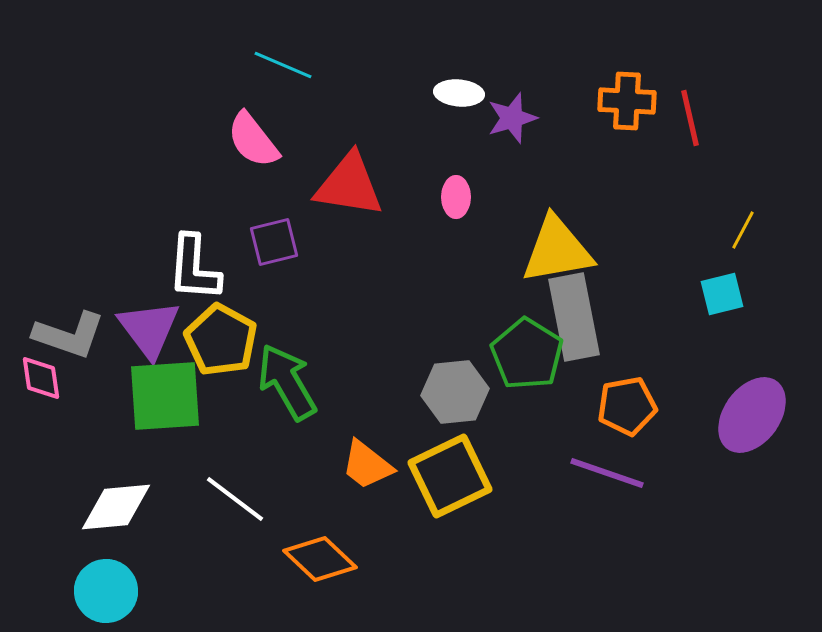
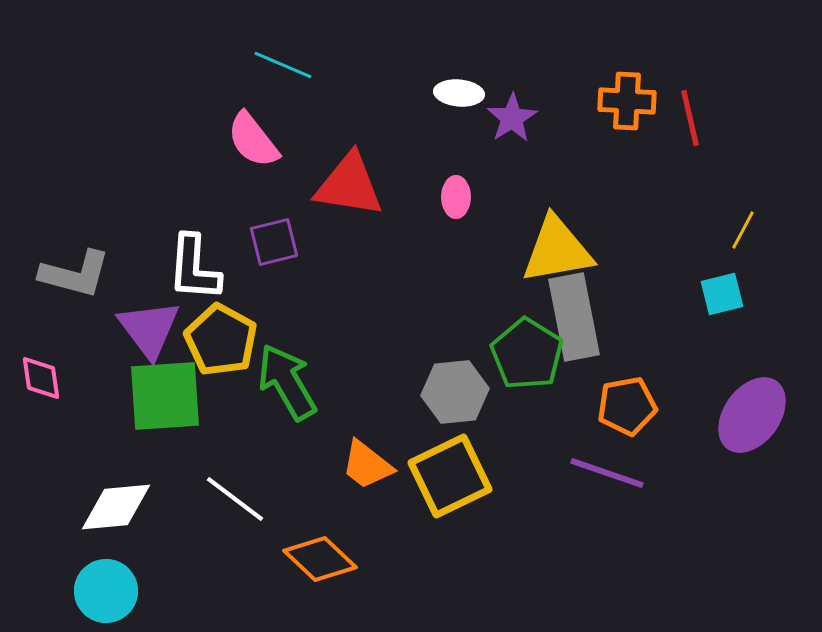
purple star: rotated 15 degrees counterclockwise
gray L-shape: moved 6 px right, 61 px up; rotated 4 degrees counterclockwise
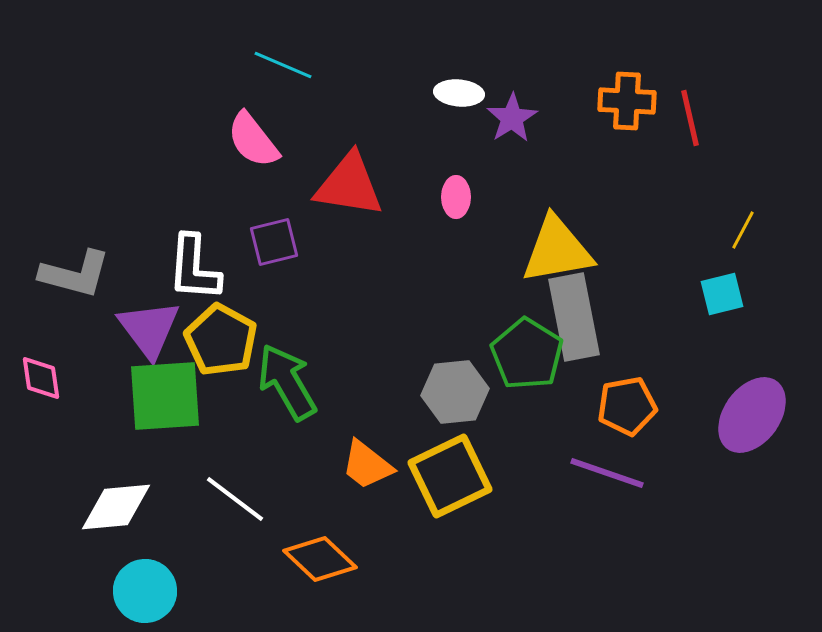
cyan circle: moved 39 px right
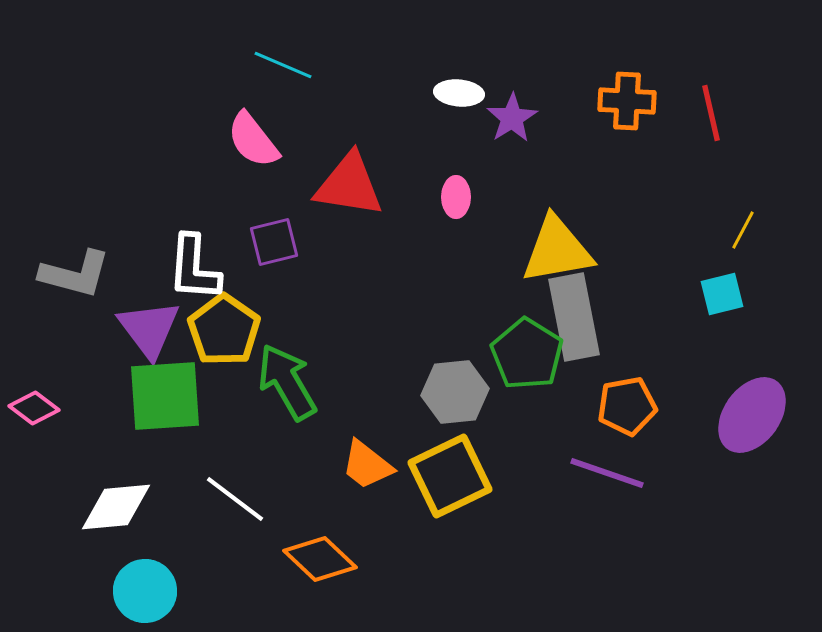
red line: moved 21 px right, 5 px up
yellow pentagon: moved 3 px right, 10 px up; rotated 6 degrees clockwise
pink diamond: moved 7 px left, 30 px down; rotated 45 degrees counterclockwise
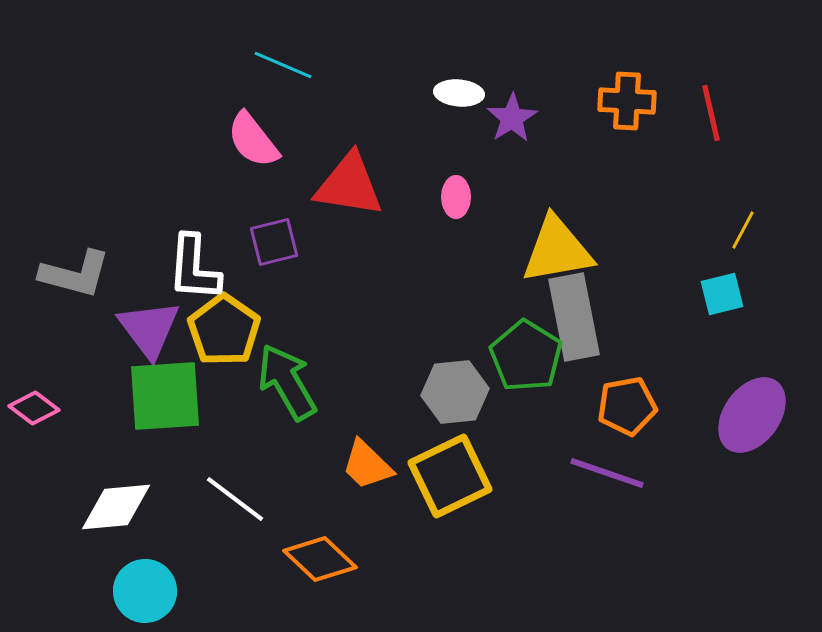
green pentagon: moved 1 px left, 2 px down
orange trapezoid: rotated 6 degrees clockwise
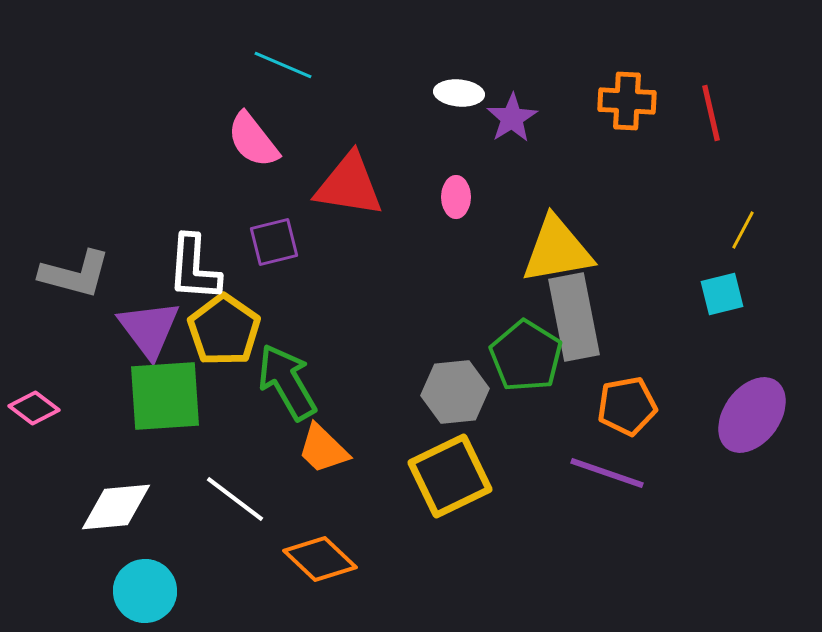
orange trapezoid: moved 44 px left, 16 px up
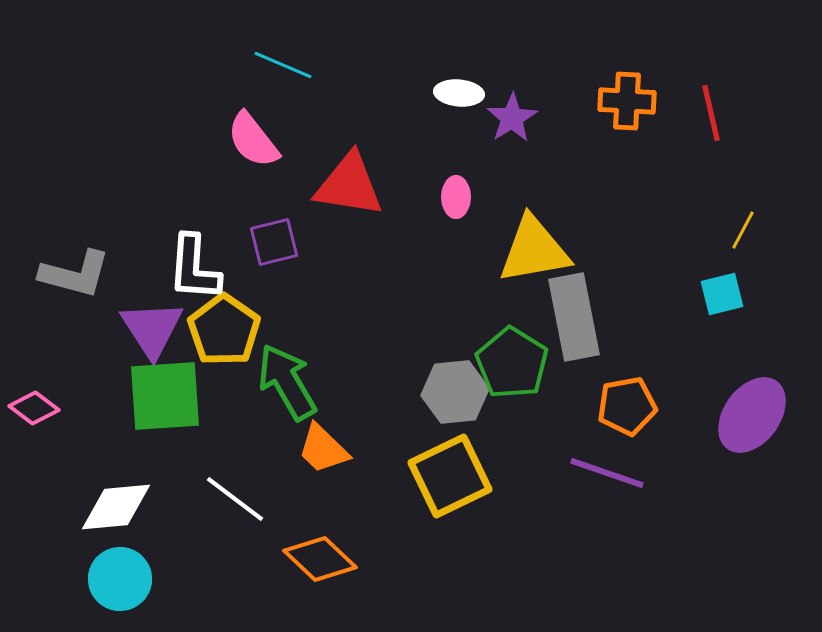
yellow triangle: moved 23 px left
purple triangle: moved 3 px right; rotated 4 degrees clockwise
green pentagon: moved 14 px left, 7 px down
cyan circle: moved 25 px left, 12 px up
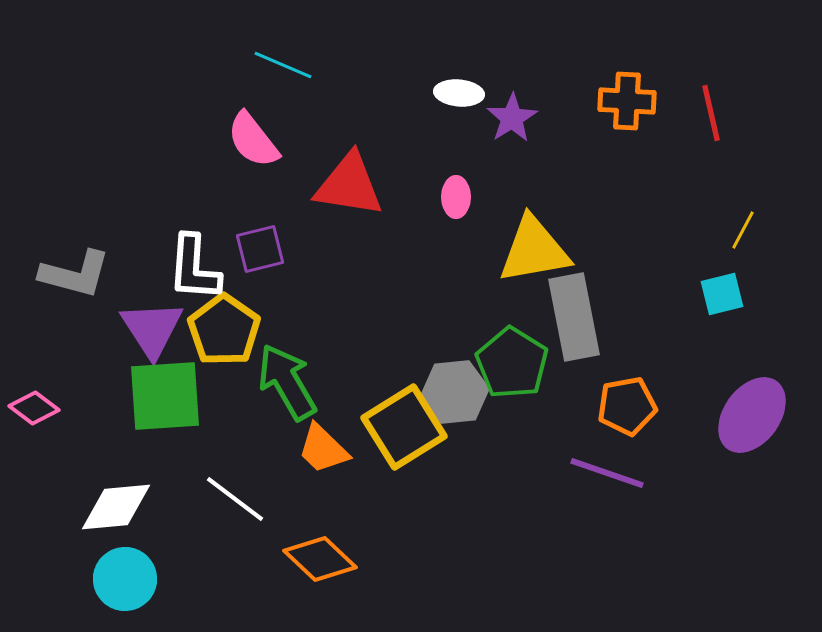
purple square: moved 14 px left, 7 px down
yellow square: moved 46 px left, 49 px up; rotated 6 degrees counterclockwise
cyan circle: moved 5 px right
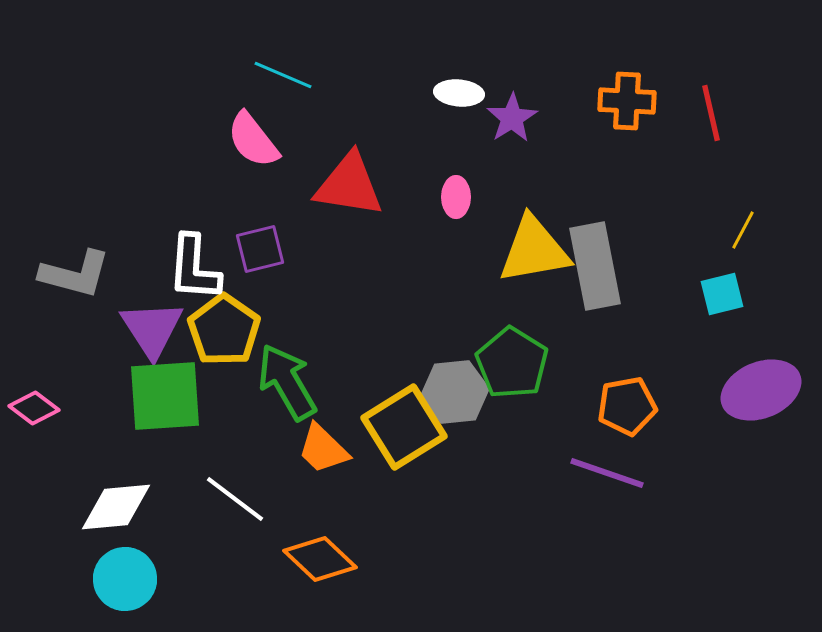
cyan line: moved 10 px down
gray rectangle: moved 21 px right, 51 px up
purple ellipse: moved 9 px right, 25 px up; rotated 32 degrees clockwise
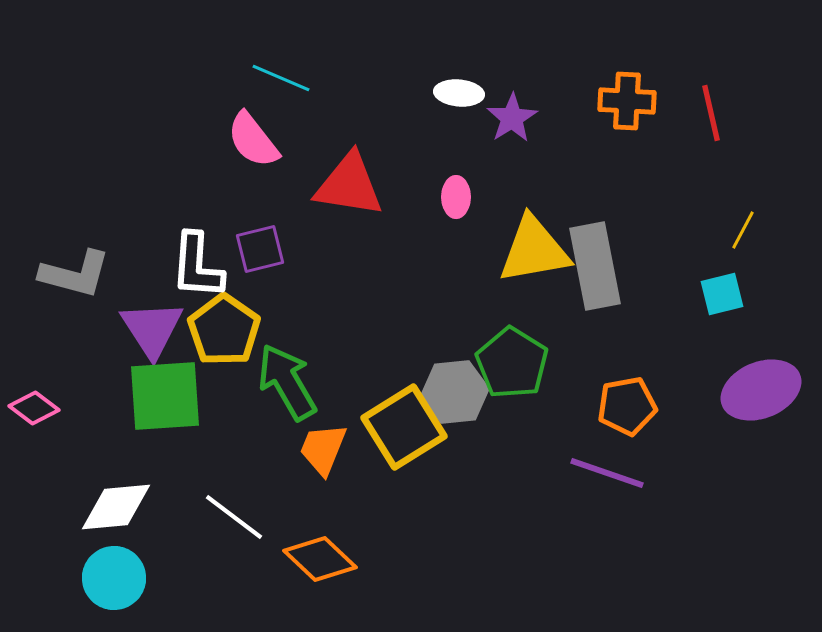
cyan line: moved 2 px left, 3 px down
white L-shape: moved 3 px right, 2 px up
orange trapezoid: rotated 68 degrees clockwise
white line: moved 1 px left, 18 px down
cyan circle: moved 11 px left, 1 px up
